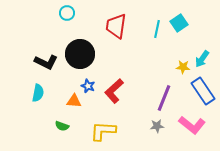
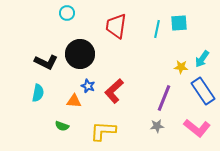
cyan square: rotated 30 degrees clockwise
yellow star: moved 2 px left
pink L-shape: moved 5 px right, 3 px down
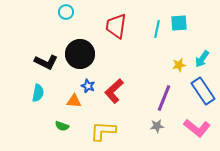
cyan circle: moved 1 px left, 1 px up
yellow star: moved 2 px left, 2 px up; rotated 16 degrees counterclockwise
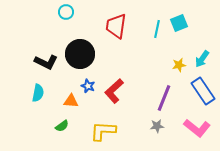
cyan square: rotated 18 degrees counterclockwise
orange triangle: moved 3 px left
green semicircle: rotated 56 degrees counterclockwise
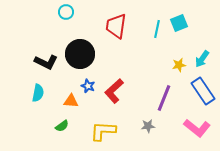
gray star: moved 9 px left
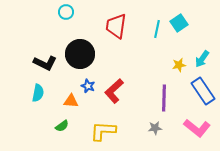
cyan square: rotated 12 degrees counterclockwise
black L-shape: moved 1 px left, 1 px down
purple line: rotated 20 degrees counterclockwise
gray star: moved 7 px right, 2 px down
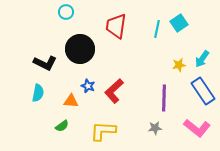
black circle: moved 5 px up
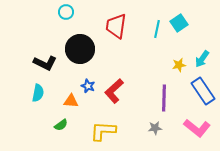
green semicircle: moved 1 px left, 1 px up
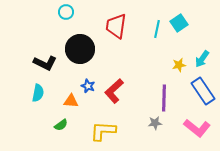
gray star: moved 5 px up
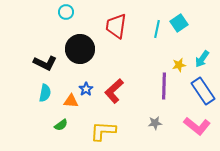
blue star: moved 2 px left, 3 px down; rotated 16 degrees clockwise
cyan semicircle: moved 7 px right
purple line: moved 12 px up
pink L-shape: moved 2 px up
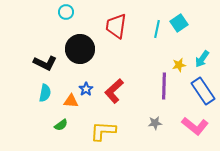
pink L-shape: moved 2 px left
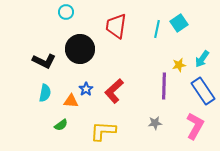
black L-shape: moved 1 px left, 2 px up
pink L-shape: rotated 100 degrees counterclockwise
